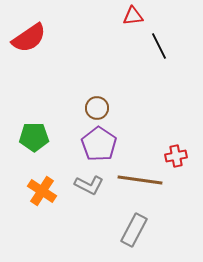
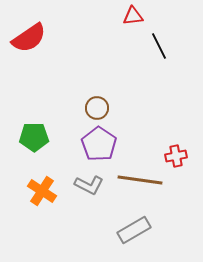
gray rectangle: rotated 32 degrees clockwise
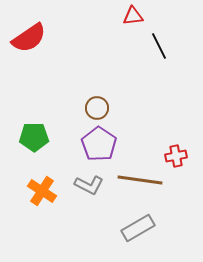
gray rectangle: moved 4 px right, 2 px up
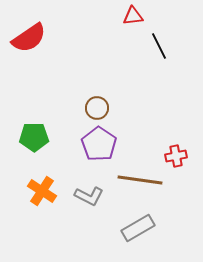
gray L-shape: moved 11 px down
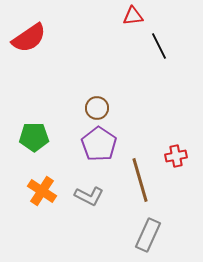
brown line: rotated 66 degrees clockwise
gray rectangle: moved 10 px right, 7 px down; rotated 36 degrees counterclockwise
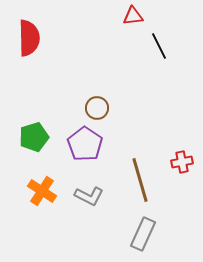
red semicircle: rotated 57 degrees counterclockwise
green pentagon: rotated 16 degrees counterclockwise
purple pentagon: moved 14 px left
red cross: moved 6 px right, 6 px down
gray rectangle: moved 5 px left, 1 px up
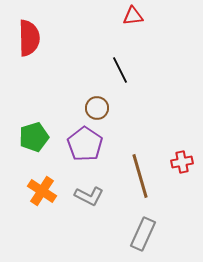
black line: moved 39 px left, 24 px down
brown line: moved 4 px up
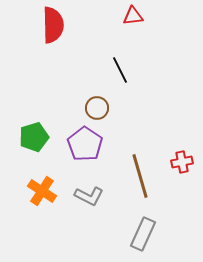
red semicircle: moved 24 px right, 13 px up
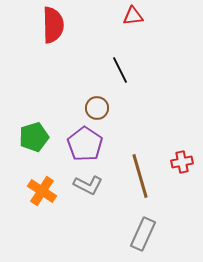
gray L-shape: moved 1 px left, 11 px up
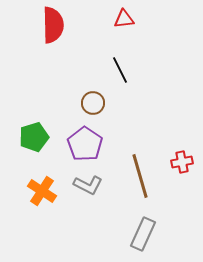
red triangle: moved 9 px left, 3 px down
brown circle: moved 4 px left, 5 px up
